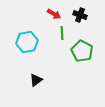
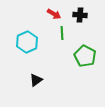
black cross: rotated 16 degrees counterclockwise
cyan hexagon: rotated 15 degrees counterclockwise
green pentagon: moved 3 px right, 5 px down
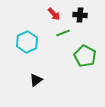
red arrow: rotated 16 degrees clockwise
green line: moved 1 px right; rotated 72 degrees clockwise
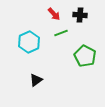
green line: moved 2 px left
cyan hexagon: moved 2 px right
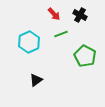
black cross: rotated 24 degrees clockwise
green line: moved 1 px down
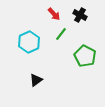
green line: rotated 32 degrees counterclockwise
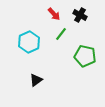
green pentagon: rotated 15 degrees counterclockwise
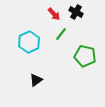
black cross: moved 4 px left, 3 px up
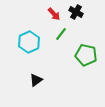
green pentagon: moved 1 px right, 1 px up
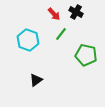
cyan hexagon: moved 1 px left, 2 px up; rotated 15 degrees counterclockwise
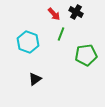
green line: rotated 16 degrees counterclockwise
cyan hexagon: moved 2 px down
green pentagon: rotated 20 degrees counterclockwise
black triangle: moved 1 px left, 1 px up
